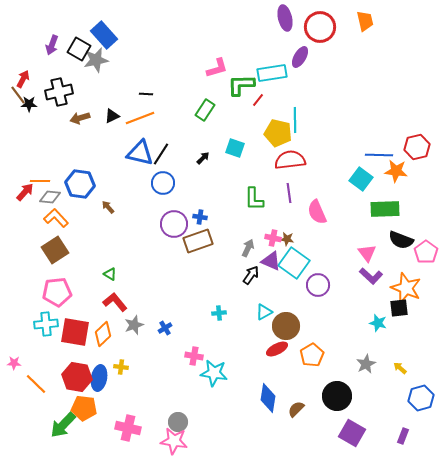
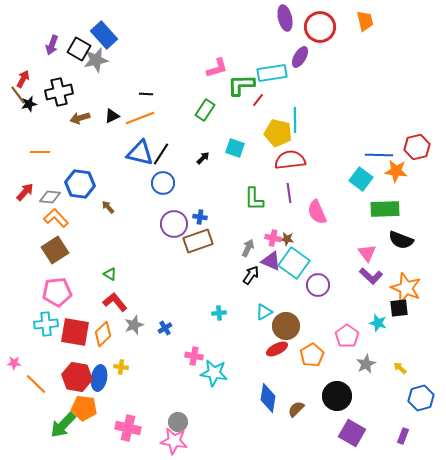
black star at (29, 104): rotated 14 degrees counterclockwise
orange line at (40, 181): moved 29 px up
pink pentagon at (426, 252): moved 79 px left, 84 px down
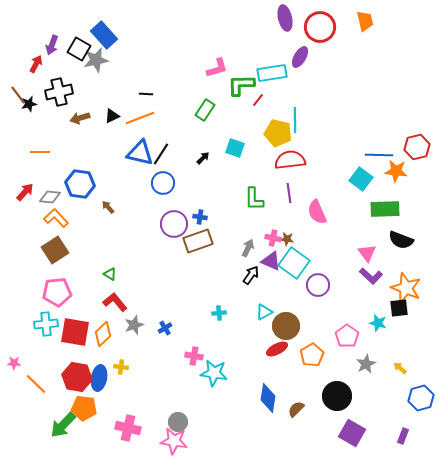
red arrow at (23, 79): moved 13 px right, 15 px up
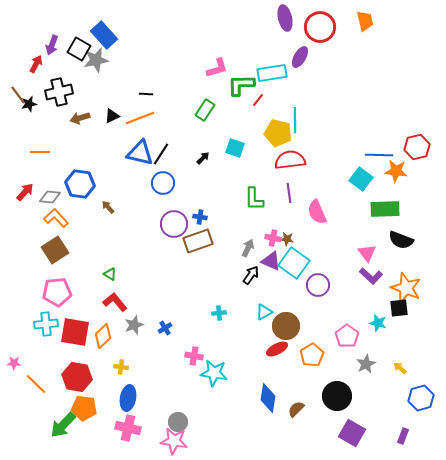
orange diamond at (103, 334): moved 2 px down
blue ellipse at (99, 378): moved 29 px right, 20 px down
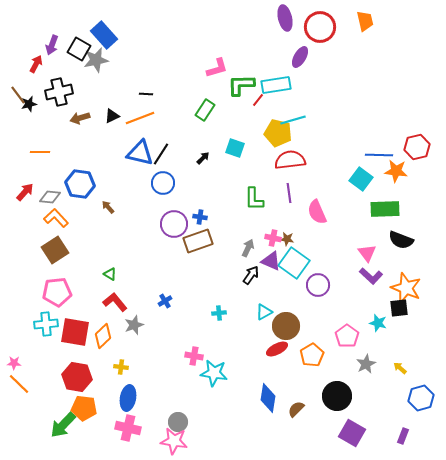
cyan rectangle at (272, 73): moved 4 px right, 12 px down
cyan line at (295, 120): moved 2 px left; rotated 75 degrees clockwise
blue cross at (165, 328): moved 27 px up
orange line at (36, 384): moved 17 px left
